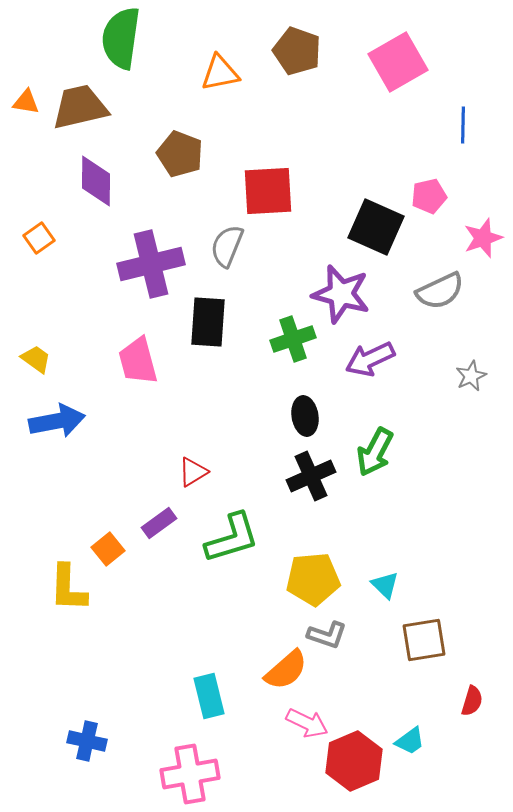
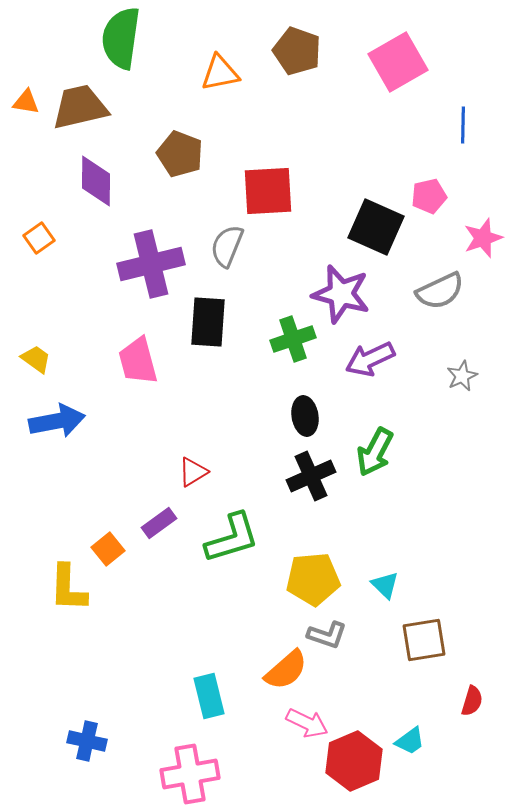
gray star at (471, 376): moved 9 px left
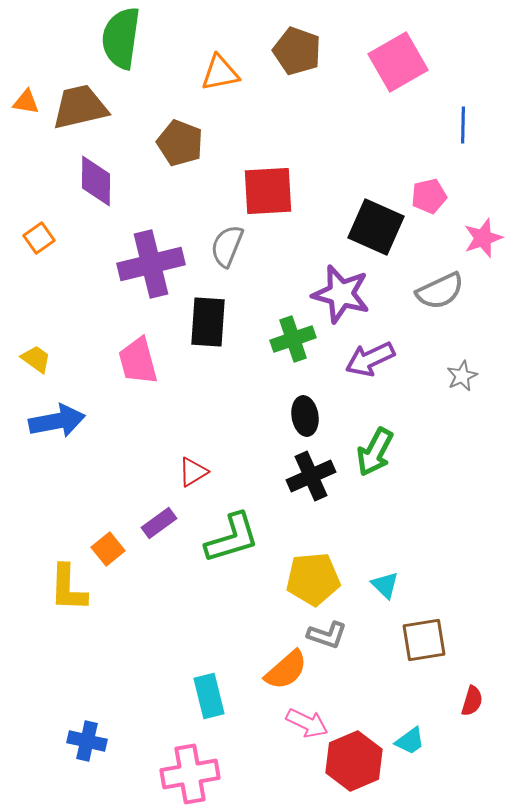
brown pentagon at (180, 154): moved 11 px up
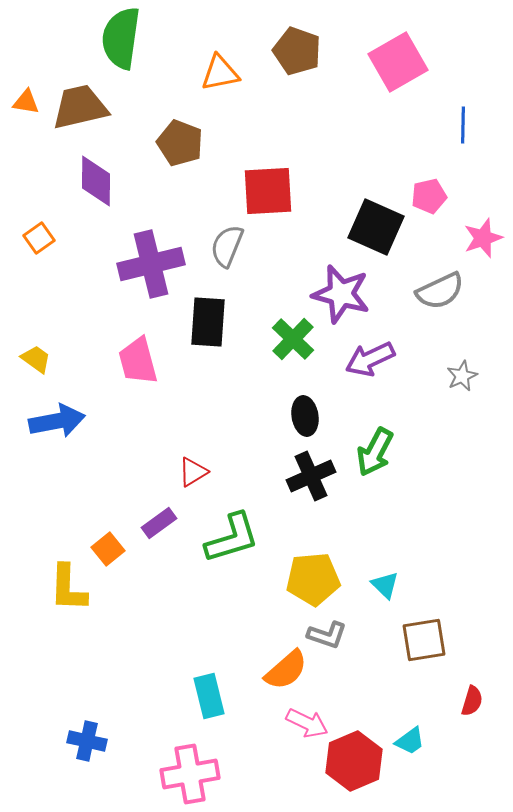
green cross at (293, 339): rotated 27 degrees counterclockwise
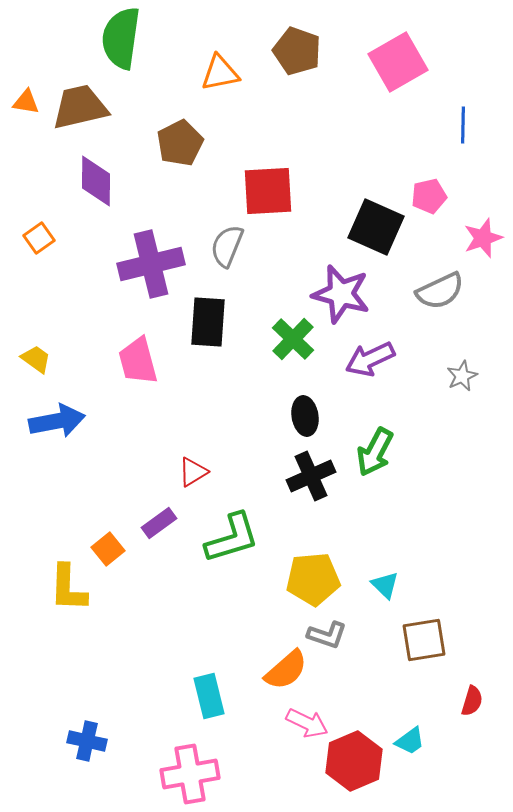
brown pentagon at (180, 143): rotated 24 degrees clockwise
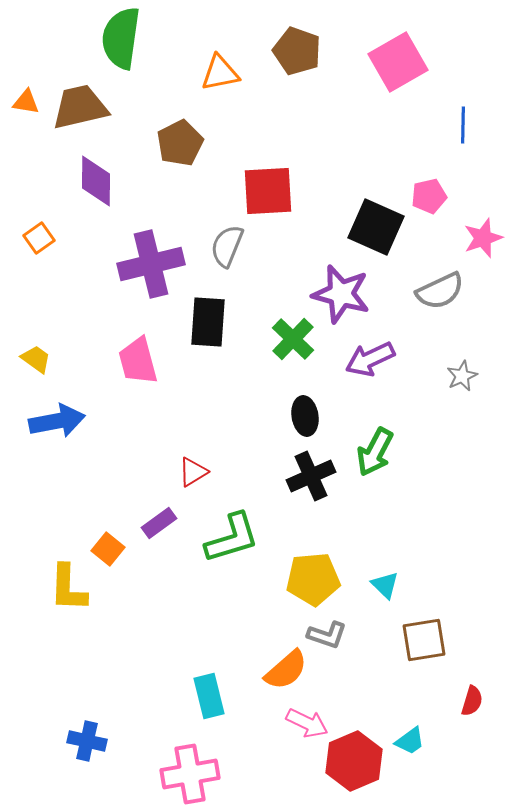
orange square at (108, 549): rotated 12 degrees counterclockwise
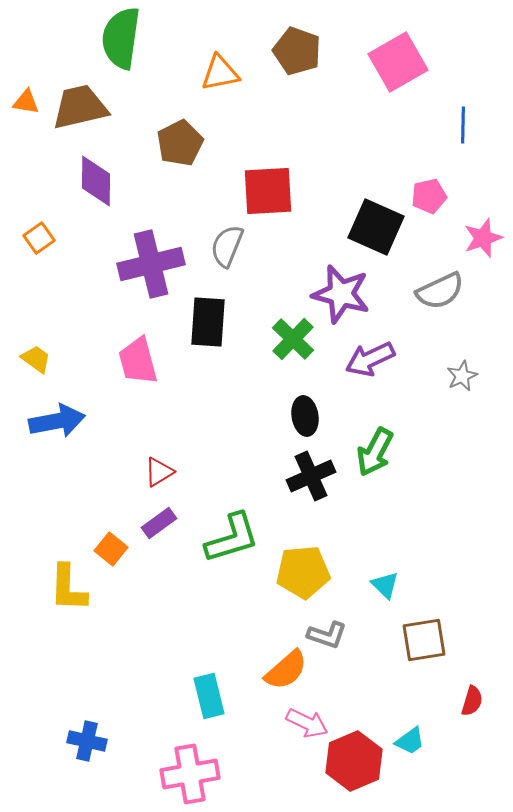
red triangle at (193, 472): moved 34 px left
orange square at (108, 549): moved 3 px right
yellow pentagon at (313, 579): moved 10 px left, 7 px up
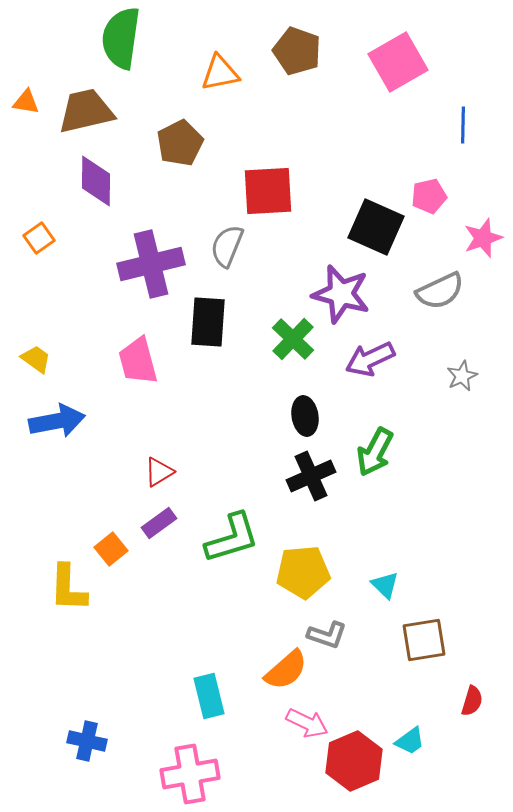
brown trapezoid at (80, 107): moved 6 px right, 4 px down
orange square at (111, 549): rotated 12 degrees clockwise
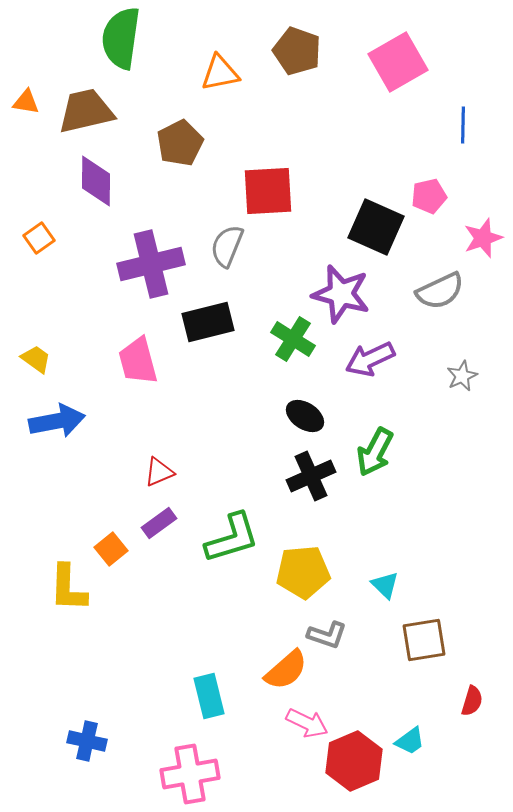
black rectangle at (208, 322): rotated 72 degrees clockwise
green cross at (293, 339): rotated 12 degrees counterclockwise
black ellipse at (305, 416): rotated 48 degrees counterclockwise
red triangle at (159, 472): rotated 8 degrees clockwise
